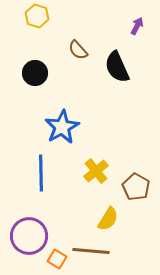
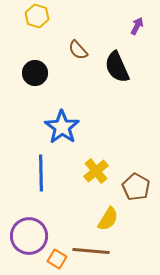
blue star: rotated 8 degrees counterclockwise
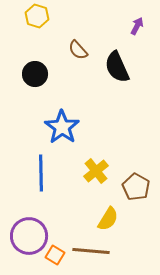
black circle: moved 1 px down
orange square: moved 2 px left, 4 px up
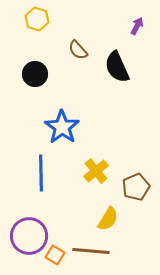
yellow hexagon: moved 3 px down
brown pentagon: rotated 20 degrees clockwise
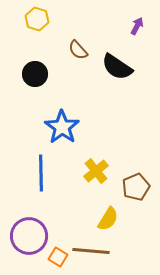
black semicircle: rotated 32 degrees counterclockwise
orange square: moved 3 px right, 2 px down
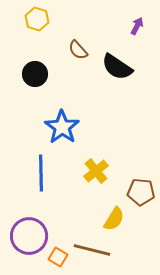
brown pentagon: moved 5 px right, 5 px down; rotated 28 degrees clockwise
yellow semicircle: moved 6 px right
brown line: moved 1 px right, 1 px up; rotated 9 degrees clockwise
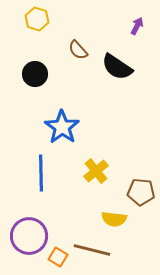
yellow semicircle: rotated 65 degrees clockwise
